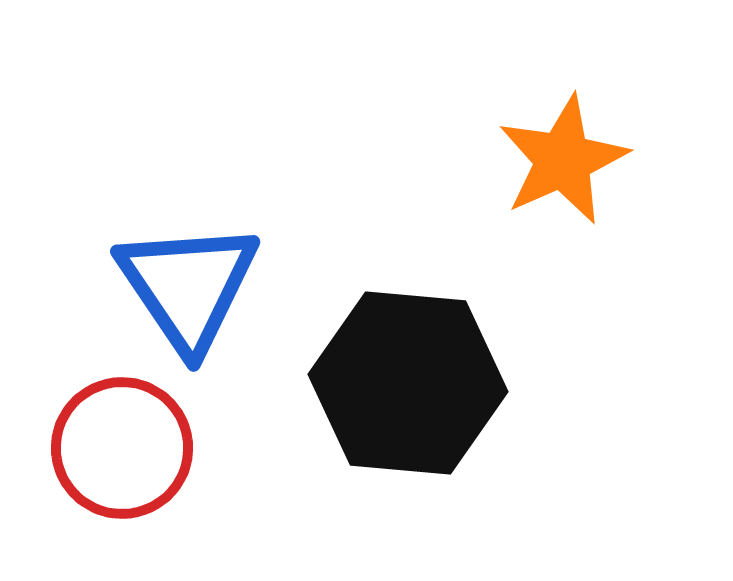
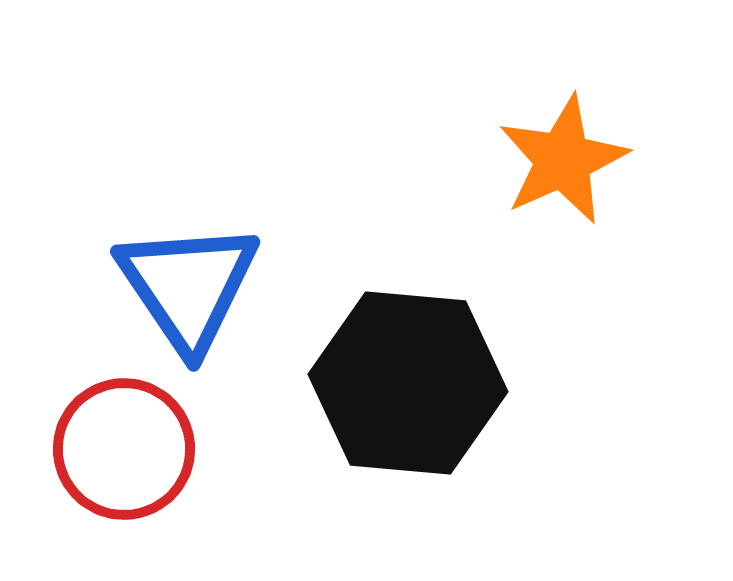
red circle: moved 2 px right, 1 px down
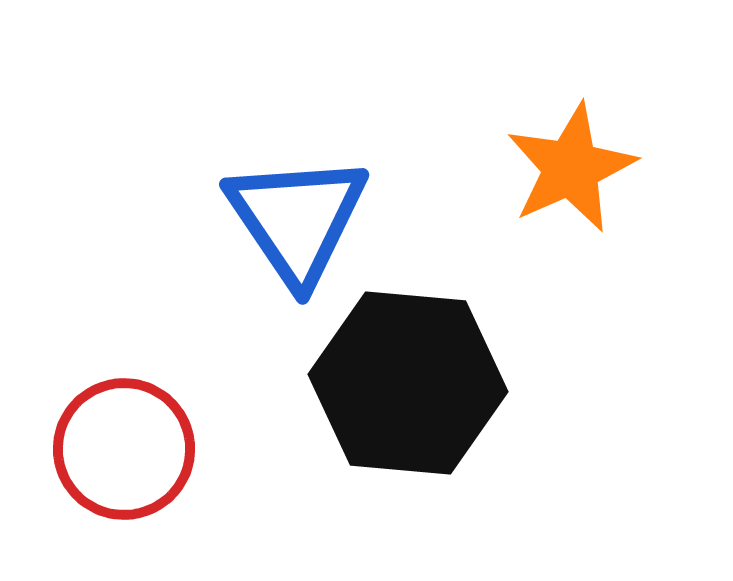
orange star: moved 8 px right, 8 px down
blue triangle: moved 109 px right, 67 px up
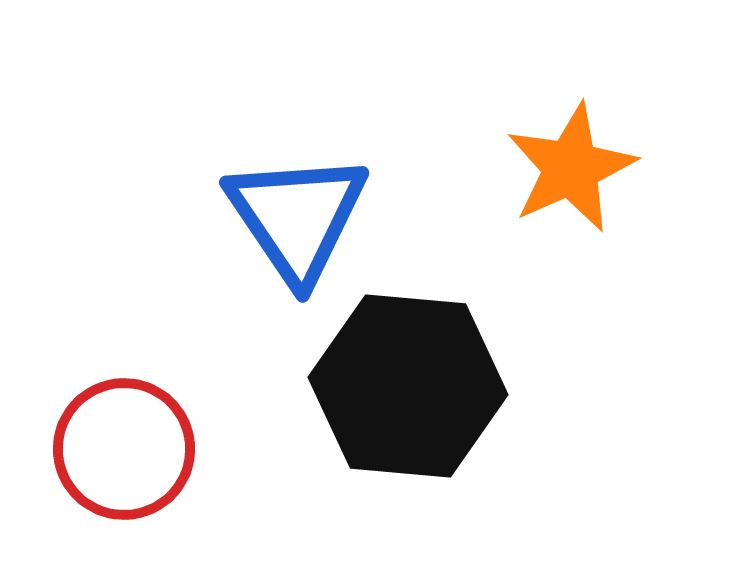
blue triangle: moved 2 px up
black hexagon: moved 3 px down
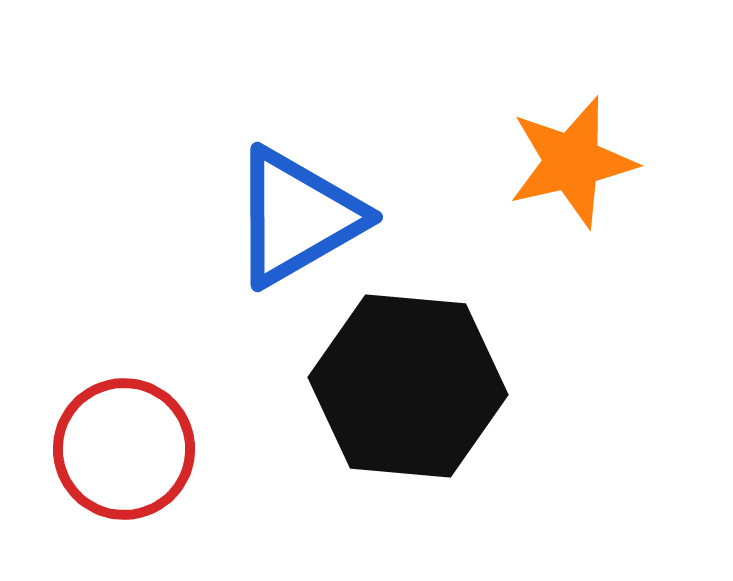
orange star: moved 1 px right, 6 px up; rotated 11 degrees clockwise
blue triangle: rotated 34 degrees clockwise
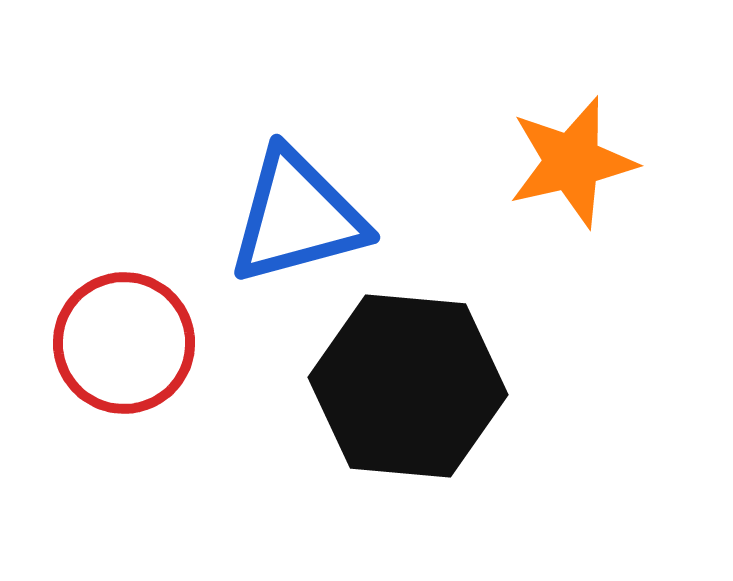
blue triangle: rotated 15 degrees clockwise
red circle: moved 106 px up
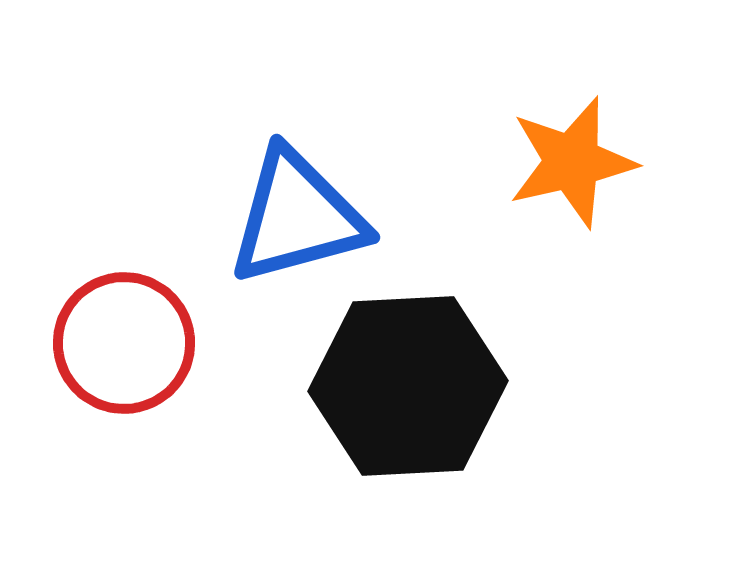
black hexagon: rotated 8 degrees counterclockwise
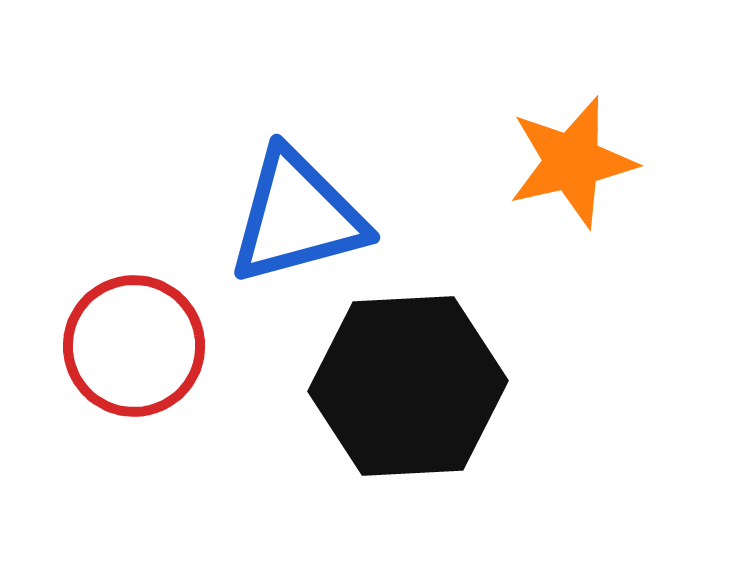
red circle: moved 10 px right, 3 px down
